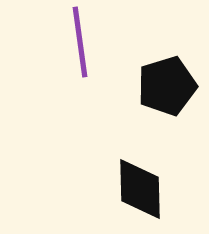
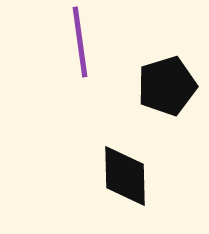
black diamond: moved 15 px left, 13 px up
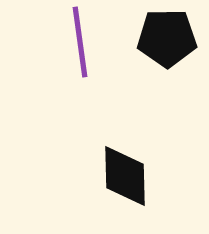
black pentagon: moved 48 px up; rotated 16 degrees clockwise
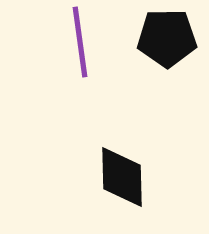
black diamond: moved 3 px left, 1 px down
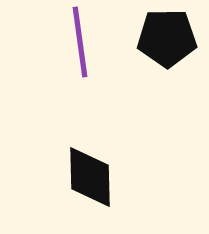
black diamond: moved 32 px left
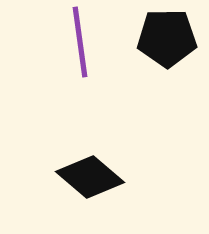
black diamond: rotated 48 degrees counterclockwise
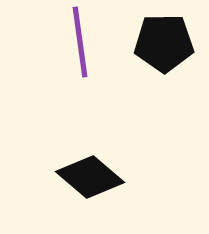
black pentagon: moved 3 px left, 5 px down
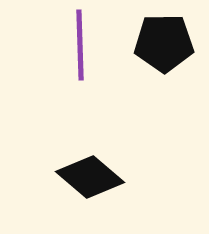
purple line: moved 3 px down; rotated 6 degrees clockwise
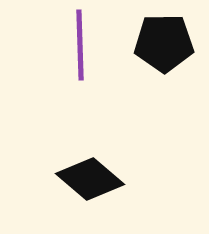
black diamond: moved 2 px down
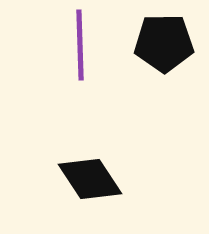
black diamond: rotated 16 degrees clockwise
